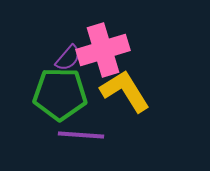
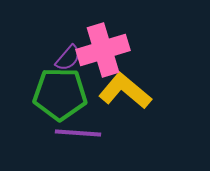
yellow L-shape: rotated 18 degrees counterclockwise
purple line: moved 3 px left, 2 px up
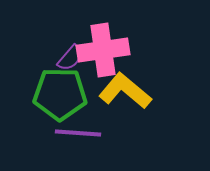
pink cross: rotated 9 degrees clockwise
purple semicircle: moved 2 px right
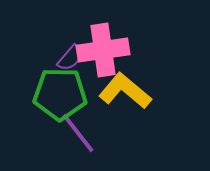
purple line: rotated 48 degrees clockwise
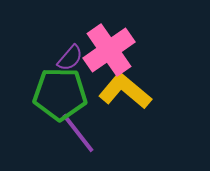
pink cross: moved 6 px right; rotated 27 degrees counterclockwise
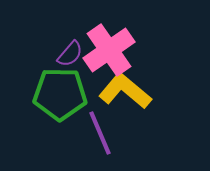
purple semicircle: moved 4 px up
purple line: moved 22 px right; rotated 15 degrees clockwise
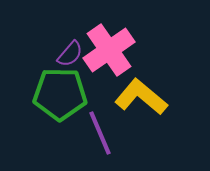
yellow L-shape: moved 16 px right, 6 px down
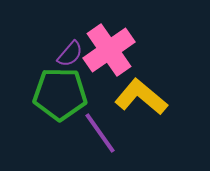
purple line: rotated 12 degrees counterclockwise
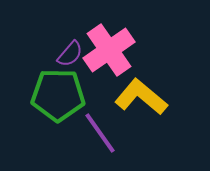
green pentagon: moved 2 px left, 1 px down
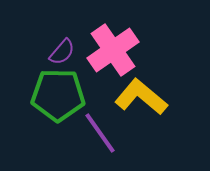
pink cross: moved 4 px right
purple semicircle: moved 8 px left, 2 px up
